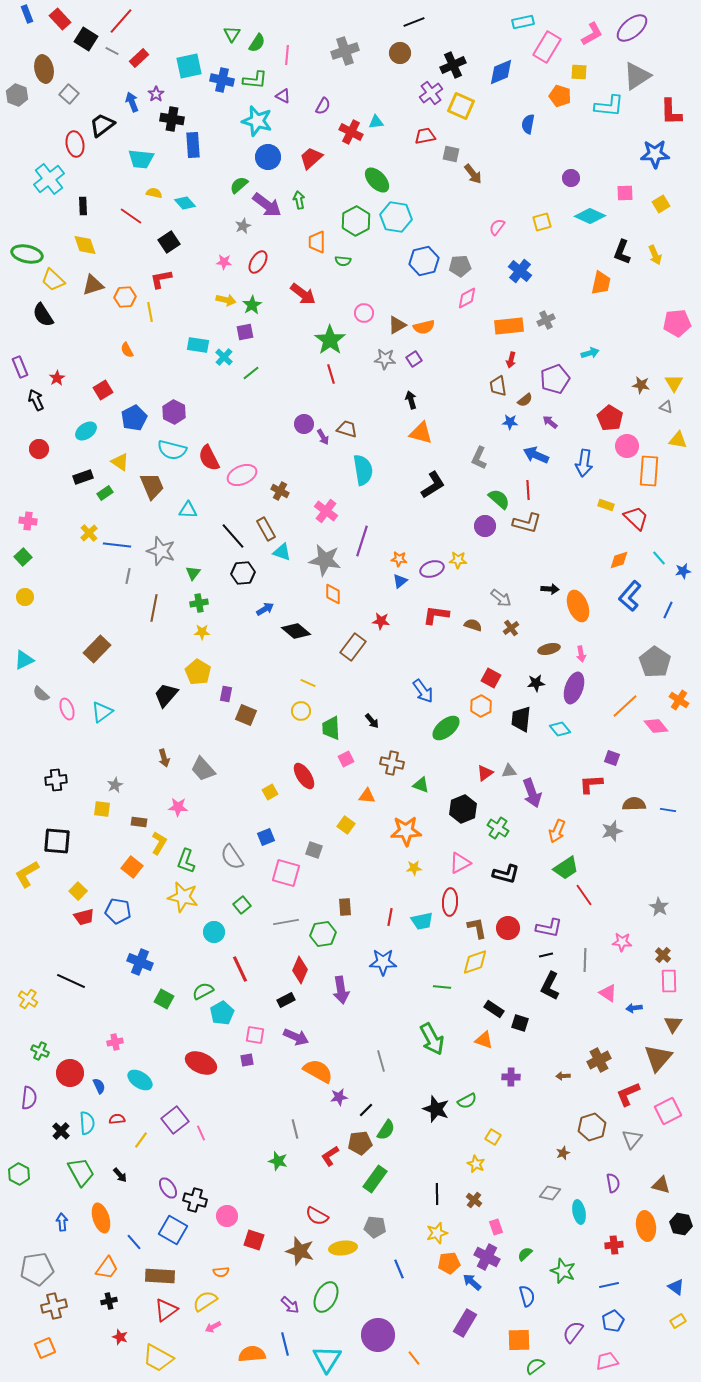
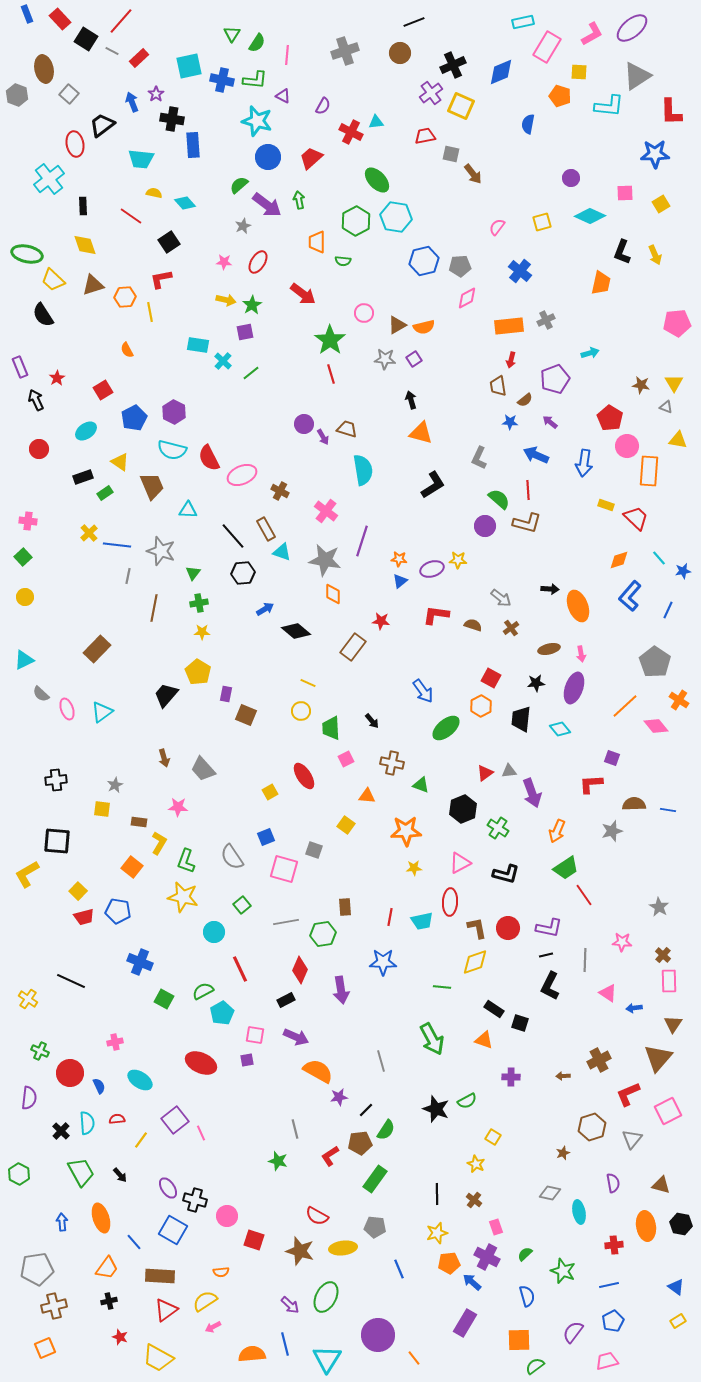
cyan cross at (224, 357): moved 1 px left, 4 px down
pink square at (286, 873): moved 2 px left, 4 px up
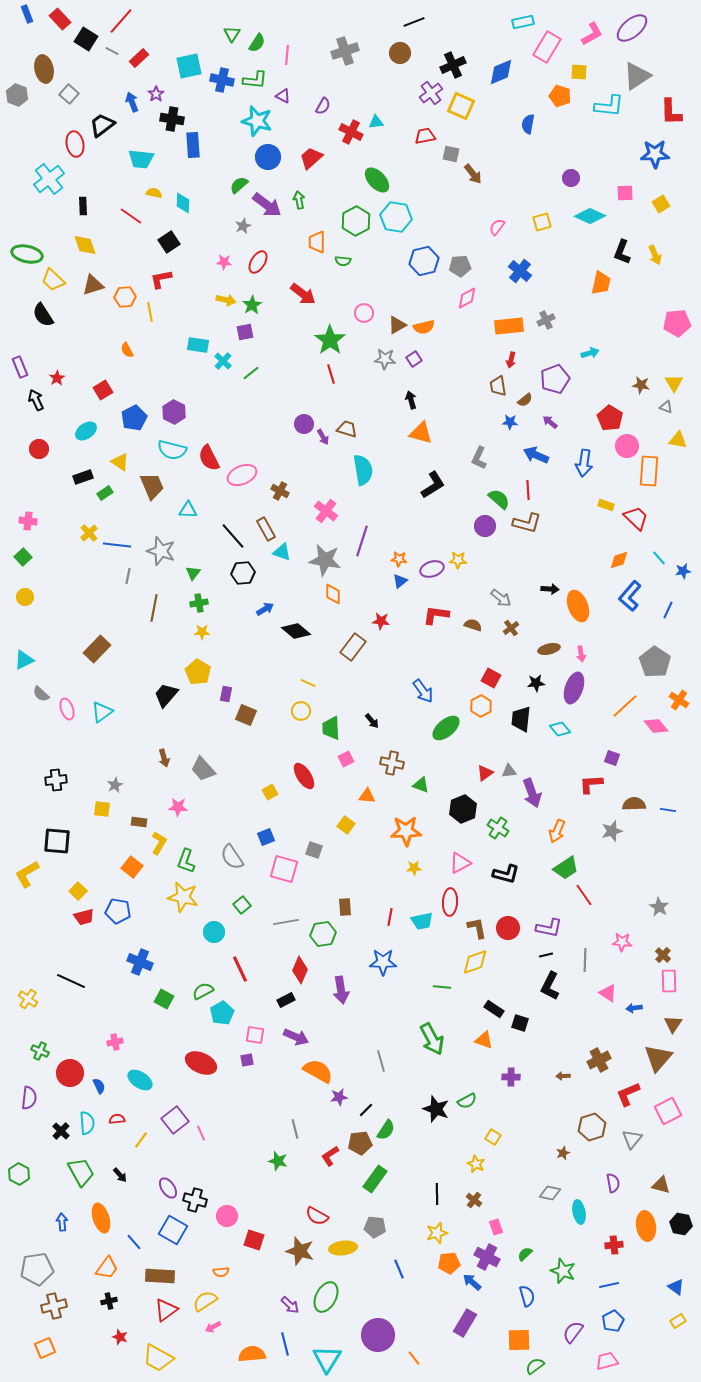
cyan diamond at (185, 203): moved 2 px left; rotated 45 degrees clockwise
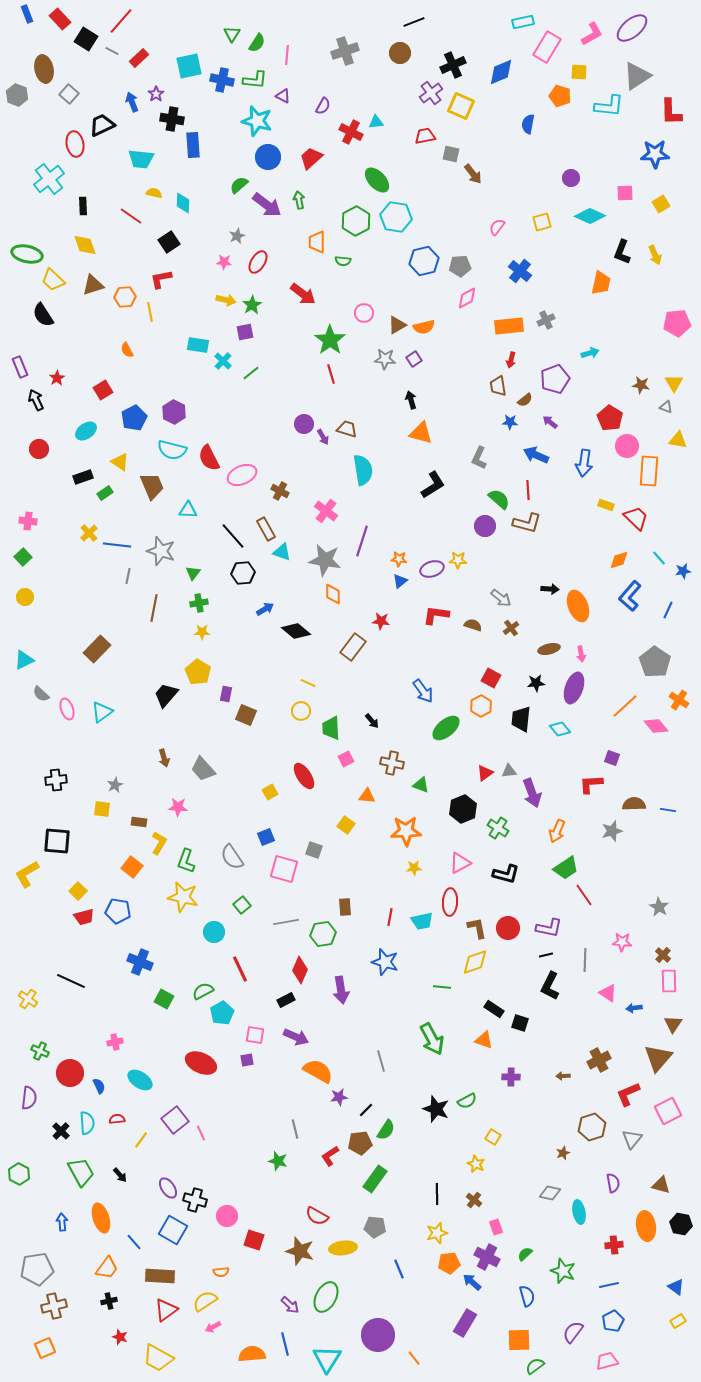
black trapezoid at (102, 125): rotated 12 degrees clockwise
gray star at (243, 226): moved 6 px left, 10 px down
blue star at (383, 962): moved 2 px right; rotated 16 degrees clockwise
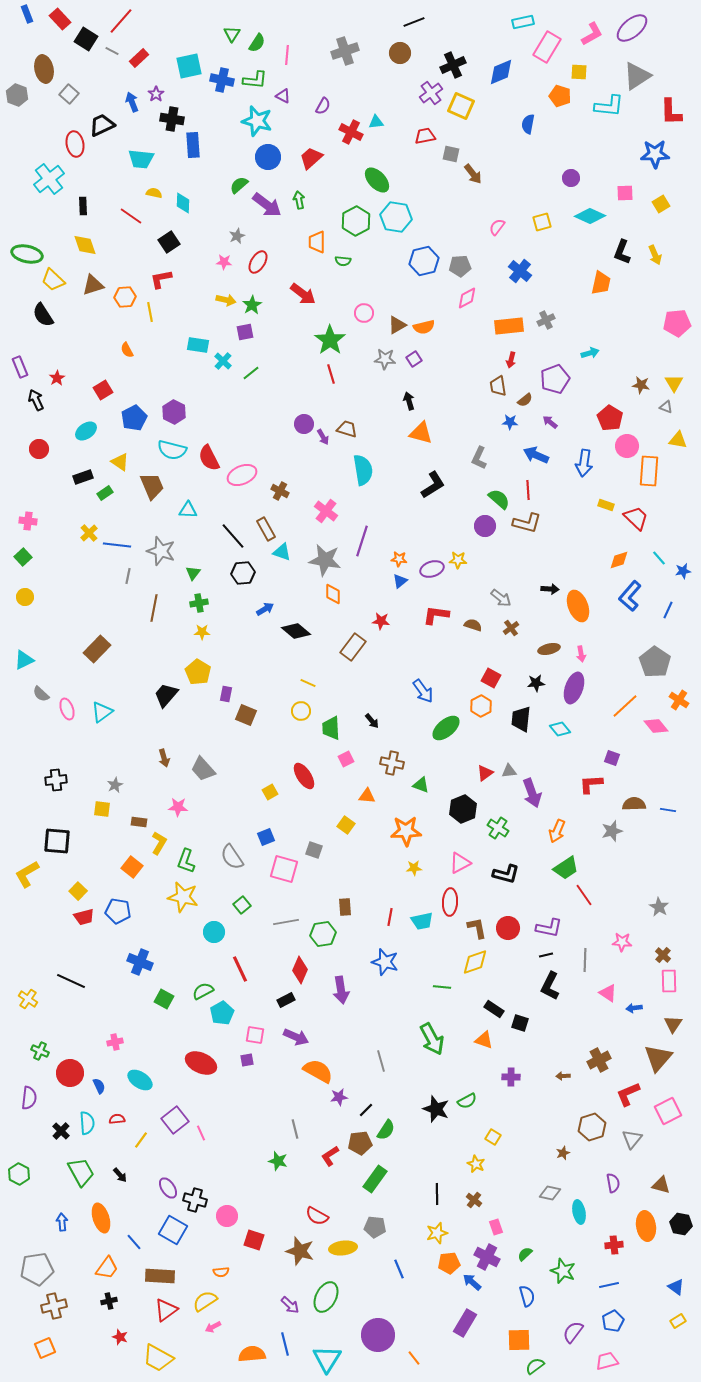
black arrow at (411, 400): moved 2 px left, 1 px down
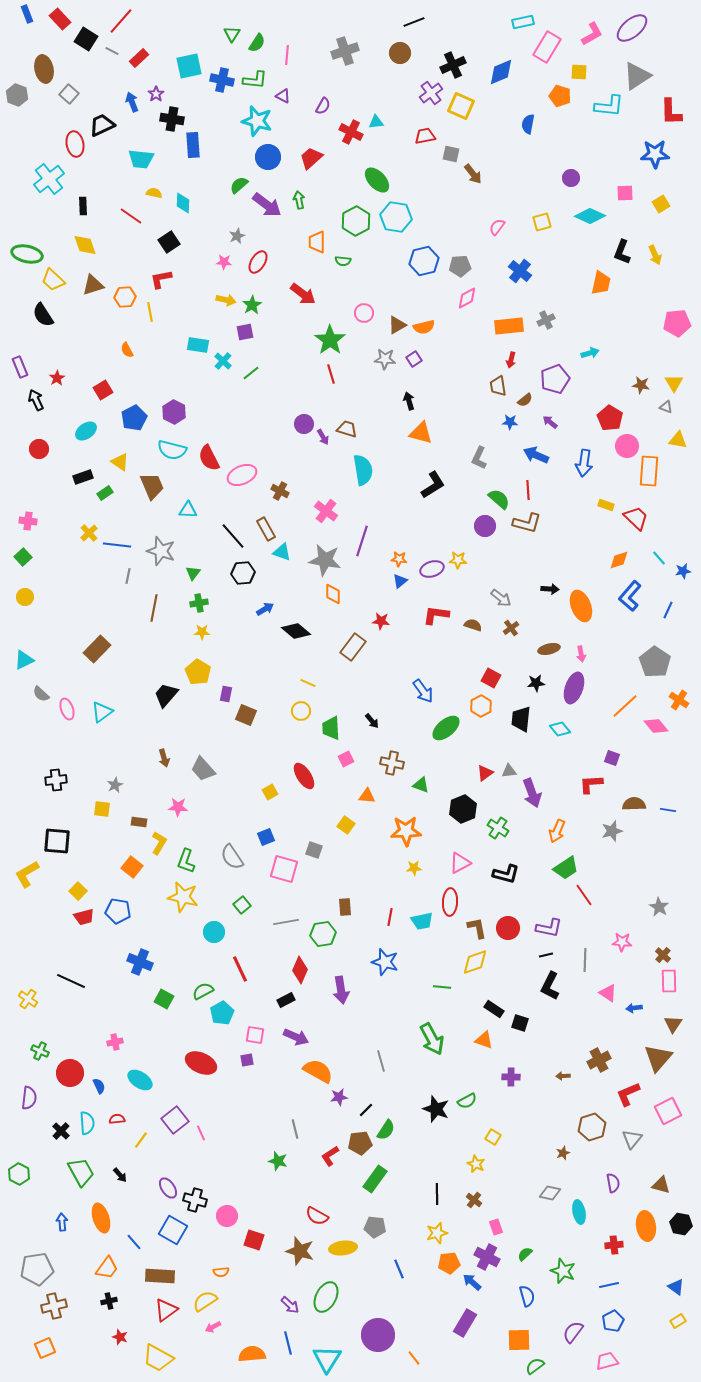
orange ellipse at (578, 606): moved 3 px right
blue line at (285, 1344): moved 3 px right, 1 px up
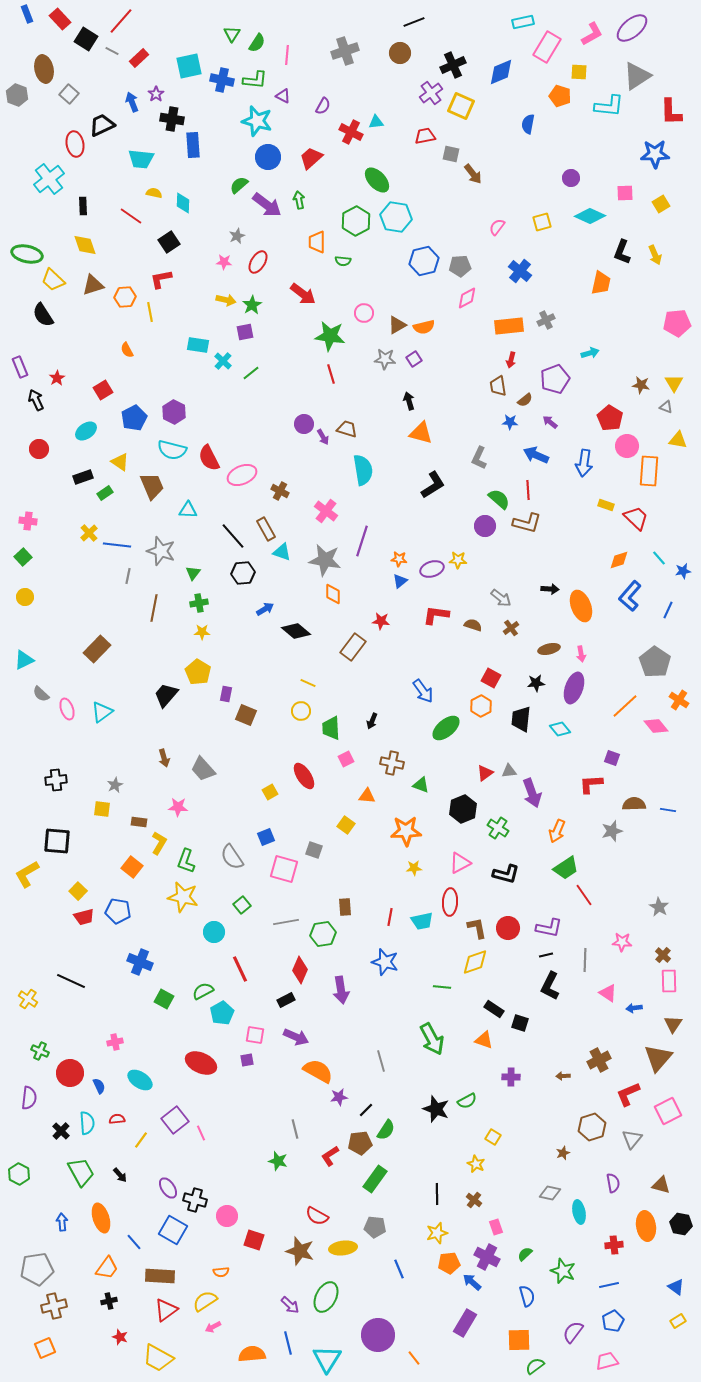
green star at (330, 340): moved 4 px up; rotated 28 degrees counterclockwise
black arrow at (372, 721): rotated 63 degrees clockwise
